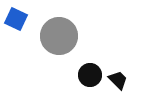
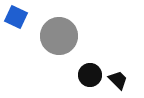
blue square: moved 2 px up
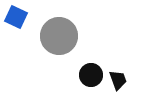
black circle: moved 1 px right
black trapezoid: rotated 25 degrees clockwise
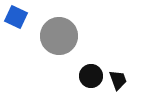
black circle: moved 1 px down
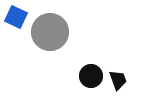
gray circle: moved 9 px left, 4 px up
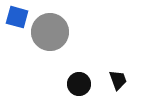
blue square: moved 1 px right; rotated 10 degrees counterclockwise
black circle: moved 12 px left, 8 px down
